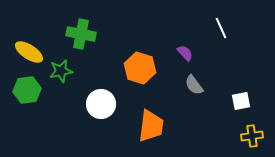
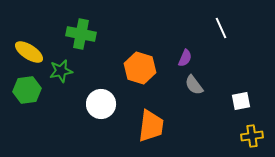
purple semicircle: moved 5 px down; rotated 66 degrees clockwise
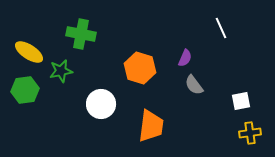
green hexagon: moved 2 px left
yellow cross: moved 2 px left, 3 px up
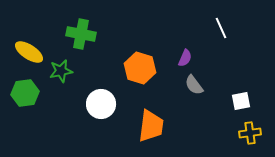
green hexagon: moved 3 px down
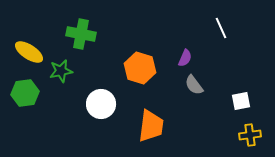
yellow cross: moved 2 px down
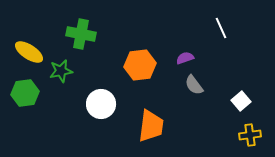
purple semicircle: rotated 132 degrees counterclockwise
orange hexagon: moved 3 px up; rotated 24 degrees counterclockwise
white square: rotated 30 degrees counterclockwise
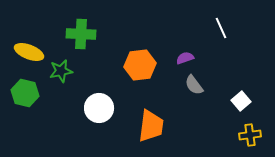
green cross: rotated 8 degrees counterclockwise
yellow ellipse: rotated 12 degrees counterclockwise
green hexagon: rotated 20 degrees clockwise
white circle: moved 2 px left, 4 px down
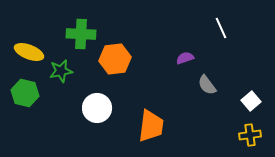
orange hexagon: moved 25 px left, 6 px up
gray semicircle: moved 13 px right
white square: moved 10 px right
white circle: moved 2 px left
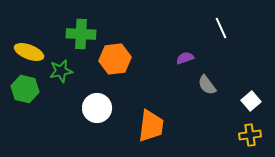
green hexagon: moved 4 px up
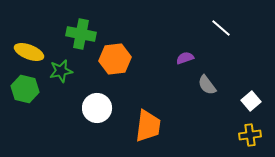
white line: rotated 25 degrees counterclockwise
green cross: rotated 8 degrees clockwise
orange trapezoid: moved 3 px left
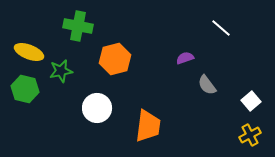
green cross: moved 3 px left, 8 px up
orange hexagon: rotated 8 degrees counterclockwise
yellow cross: rotated 20 degrees counterclockwise
